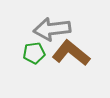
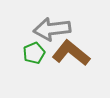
green pentagon: rotated 15 degrees counterclockwise
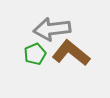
green pentagon: moved 1 px right, 1 px down
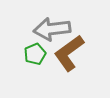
brown L-shape: moved 2 px left; rotated 75 degrees counterclockwise
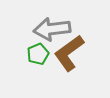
green pentagon: moved 3 px right
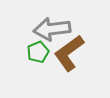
green pentagon: moved 2 px up
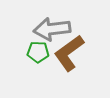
green pentagon: rotated 25 degrees clockwise
